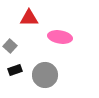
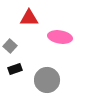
black rectangle: moved 1 px up
gray circle: moved 2 px right, 5 px down
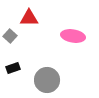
pink ellipse: moved 13 px right, 1 px up
gray square: moved 10 px up
black rectangle: moved 2 px left, 1 px up
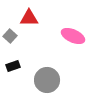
pink ellipse: rotated 15 degrees clockwise
black rectangle: moved 2 px up
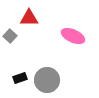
black rectangle: moved 7 px right, 12 px down
